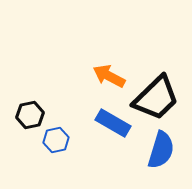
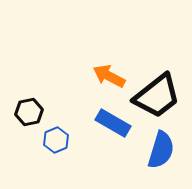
black trapezoid: moved 1 px right, 2 px up; rotated 6 degrees clockwise
black hexagon: moved 1 px left, 3 px up
blue hexagon: rotated 10 degrees counterclockwise
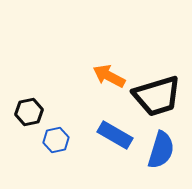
black trapezoid: rotated 21 degrees clockwise
blue rectangle: moved 2 px right, 12 px down
blue hexagon: rotated 10 degrees clockwise
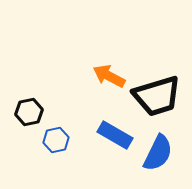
blue semicircle: moved 3 px left, 3 px down; rotated 9 degrees clockwise
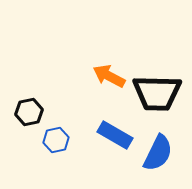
black trapezoid: moved 3 px up; rotated 18 degrees clockwise
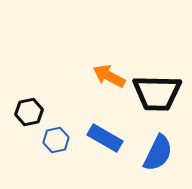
blue rectangle: moved 10 px left, 3 px down
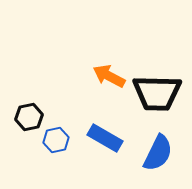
black hexagon: moved 5 px down
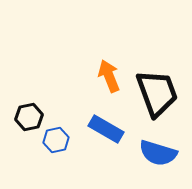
orange arrow: rotated 40 degrees clockwise
black trapezoid: rotated 111 degrees counterclockwise
blue rectangle: moved 1 px right, 9 px up
blue semicircle: rotated 81 degrees clockwise
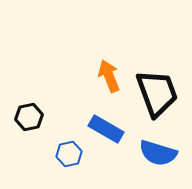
blue hexagon: moved 13 px right, 14 px down
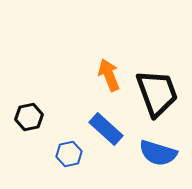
orange arrow: moved 1 px up
blue rectangle: rotated 12 degrees clockwise
